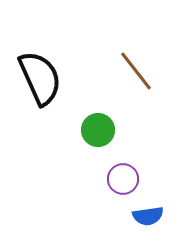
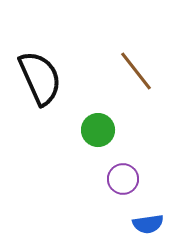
blue semicircle: moved 8 px down
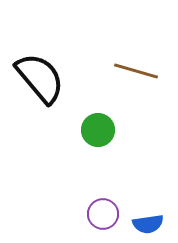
brown line: rotated 36 degrees counterclockwise
black semicircle: rotated 16 degrees counterclockwise
purple circle: moved 20 px left, 35 px down
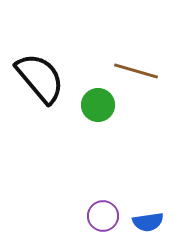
green circle: moved 25 px up
purple circle: moved 2 px down
blue semicircle: moved 2 px up
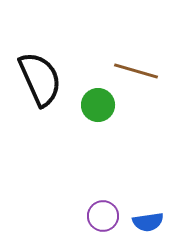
black semicircle: moved 1 px down; rotated 16 degrees clockwise
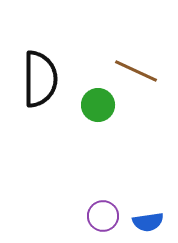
brown line: rotated 9 degrees clockwise
black semicircle: rotated 24 degrees clockwise
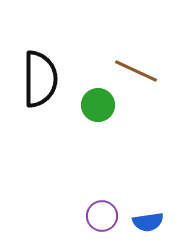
purple circle: moved 1 px left
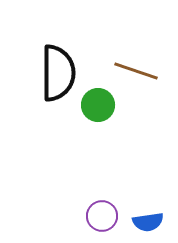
brown line: rotated 6 degrees counterclockwise
black semicircle: moved 18 px right, 6 px up
